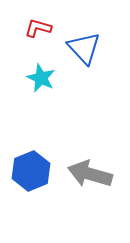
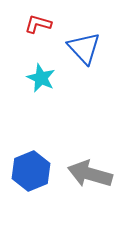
red L-shape: moved 4 px up
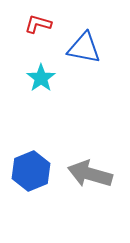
blue triangle: rotated 36 degrees counterclockwise
cyan star: rotated 12 degrees clockwise
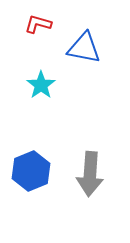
cyan star: moved 7 px down
gray arrow: rotated 102 degrees counterclockwise
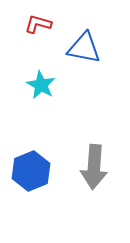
cyan star: rotated 8 degrees counterclockwise
gray arrow: moved 4 px right, 7 px up
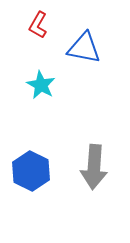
red L-shape: moved 1 px down; rotated 76 degrees counterclockwise
blue hexagon: rotated 12 degrees counterclockwise
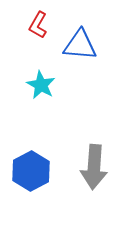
blue triangle: moved 4 px left, 3 px up; rotated 6 degrees counterclockwise
blue hexagon: rotated 6 degrees clockwise
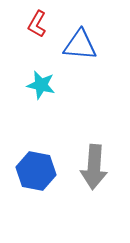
red L-shape: moved 1 px left, 1 px up
cyan star: rotated 16 degrees counterclockwise
blue hexagon: moved 5 px right; rotated 21 degrees counterclockwise
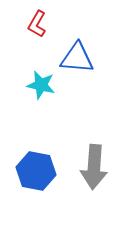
blue triangle: moved 3 px left, 13 px down
